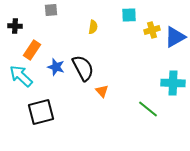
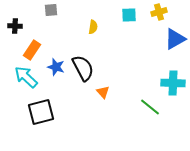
yellow cross: moved 7 px right, 18 px up
blue triangle: moved 2 px down
cyan arrow: moved 5 px right, 1 px down
orange triangle: moved 1 px right, 1 px down
green line: moved 2 px right, 2 px up
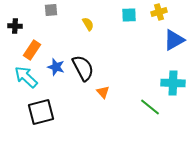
yellow semicircle: moved 5 px left, 3 px up; rotated 40 degrees counterclockwise
blue triangle: moved 1 px left, 1 px down
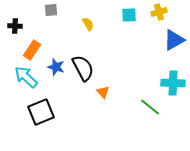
black square: rotated 8 degrees counterclockwise
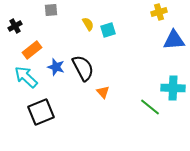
cyan square: moved 21 px left, 15 px down; rotated 14 degrees counterclockwise
black cross: rotated 32 degrees counterclockwise
blue triangle: rotated 25 degrees clockwise
orange rectangle: rotated 18 degrees clockwise
cyan cross: moved 5 px down
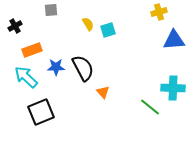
orange rectangle: rotated 18 degrees clockwise
blue star: rotated 18 degrees counterclockwise
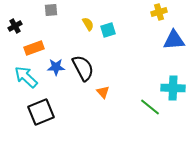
orange rectangle: moved 2 px right, 2 px up
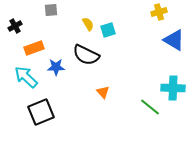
blue triangle: rotated 35 degrees clockwise
black semicircle: moved 3 px right, 13 px up; rotated 144 degrees clockwise
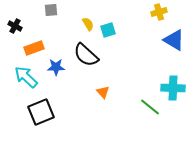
black cross: rotated 32 degrees counterclockwise
black semicircle: rotated 16 degrees clockwise
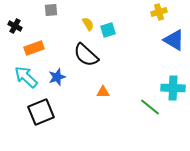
blue star: moved 1 px right, 10 px down; rotated 18 degrees counterclockwise
orange triangle: rotated 48 degrees counterclockwise
